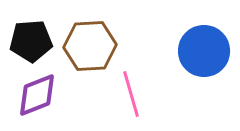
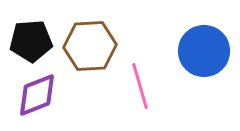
pink line: moved 9 px right, 8 px up
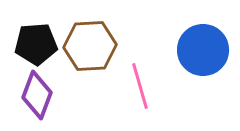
black pentagon: moved 5 px right, 3 px down
blue circle: moved 1 px left, 1 px up
purple diamond: rotated 48 degrees counterclockwise
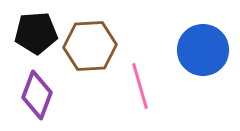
black pentagon: moved 11 px up
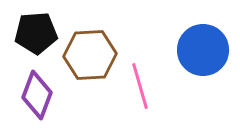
brown hexagon: moved 9 px down
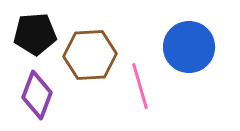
black pentagon: moved 1 px left, 1 px down
blue circle: moved 14 px left, 3 px up
